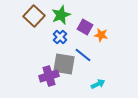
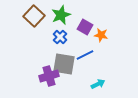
blue line: moved 2 px right; rotated 66 degrees counterclockwise
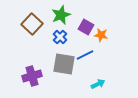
brown square: moved 2 px left, 8 px down
purple square: moved 1 px right
purple cross: moved 17 px left
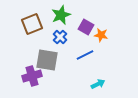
brown square: rotated 25 degrees clockwise
gray square: moved 17 px left, 4 px up
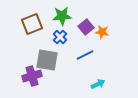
green star: moved 1 px right, 1 px down; rotated 18 degrees clockwise
purple square: rotated 21 degrees clockwise
orange star: moved 1 px right, 3 px up
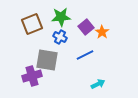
green star: moved 1 px left, 1 px down
orange star: rotated 24 degrees clockwise
blue cross: rotated 16 degrees counterclockwise
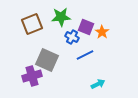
purple square: rotated 28 degrees counterclockwise
blue cross: moved 12 px right
gray square: rotated 15 degrees clockwise
